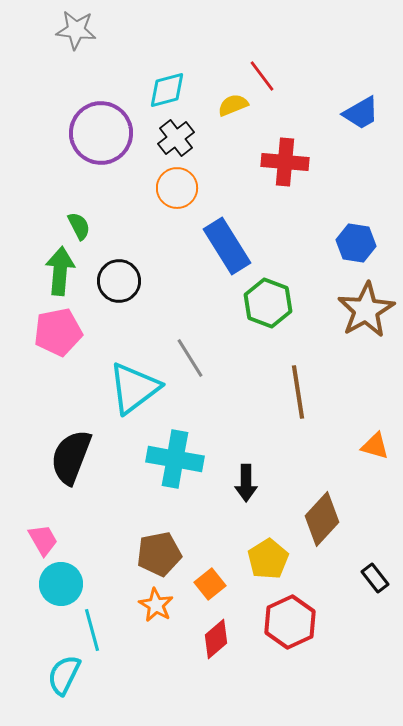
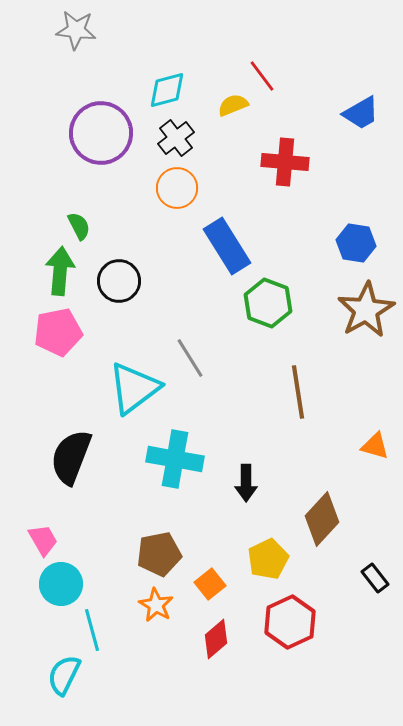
yellow pentagon: rotated 6 degrees clockwise
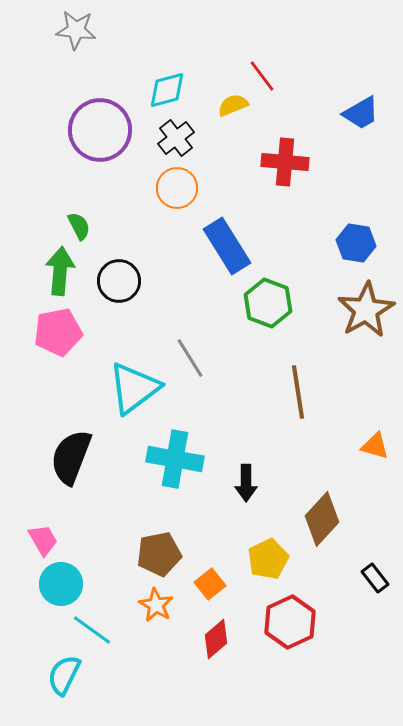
purple circle: moved 1 px left, 3 px up
cyan line: rotated 39 degrees counterclockwise
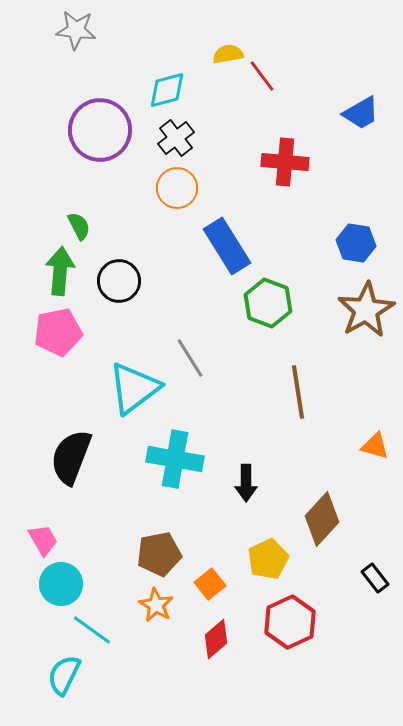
yellow semicircle: moved 5 px left, 51 px up; rotated 12 degrees clockwise
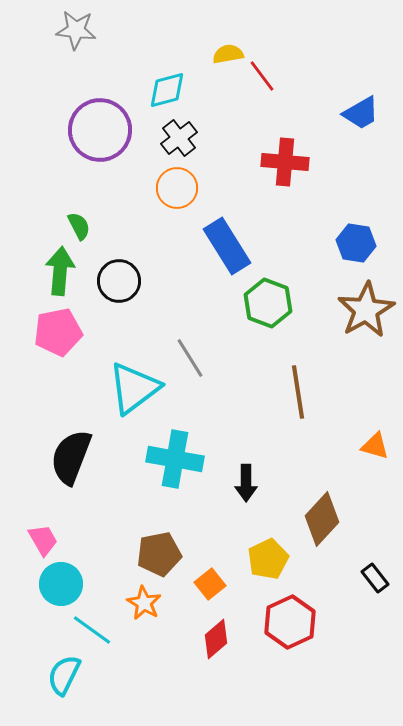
black cross: moved 3 px right
orange star: moved 12 px left, 2 px up
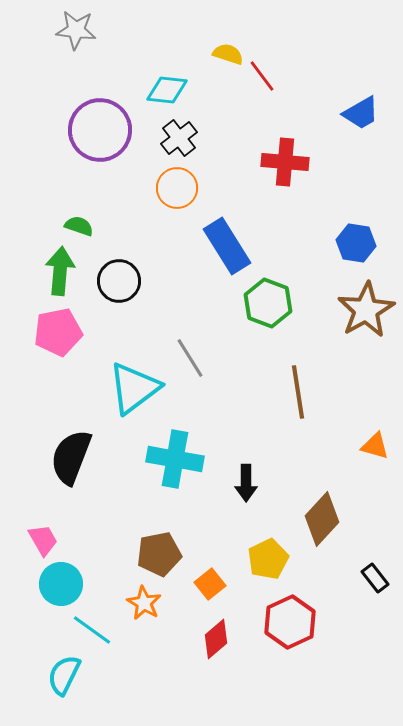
yellow semicircle: rotated 28 degrees clockwise
cyan diamond: rotated 21 degrees clockwise
green semicircle: rotated 44 degrees counterclockwise
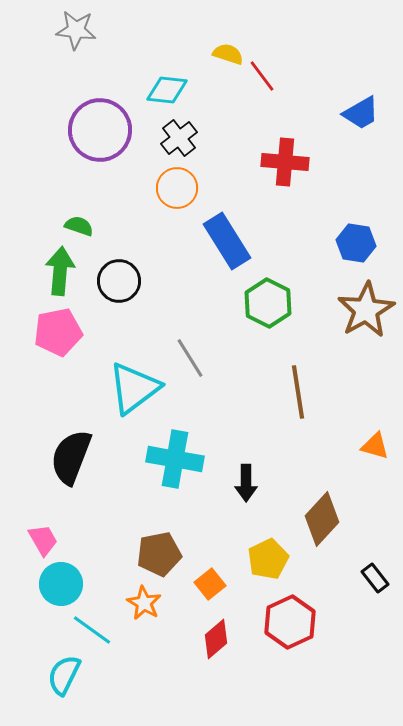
blue rectangle: moved 5 px up
green hexagon: rotated 6 degrees clockwise
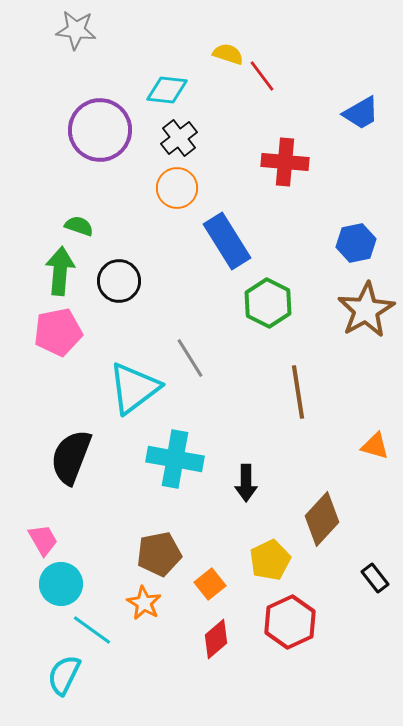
blue hexagon: rotated 21 degrees counterclockwise
yellow pentagon: moved 2 px right, 1 px down
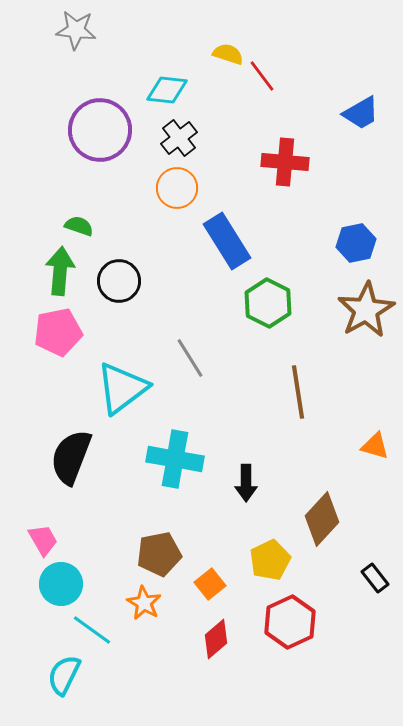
cyan triangle: moved 12 px left
